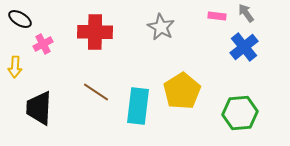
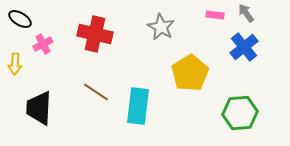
pink rectangle: moved 2 px left, 1 px up
red cross: moved 2 px down; rotated 12 degrees clockwise
yellow arrow: moved 3 px up
yellow pentagon: moved 8 px right, 18 px up
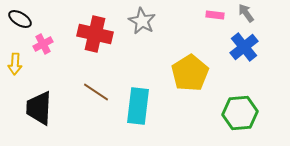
gray star: moved 19 px left, 6 px up
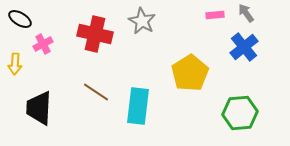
pink rectangle: rotated 12 degrees counterclockwise
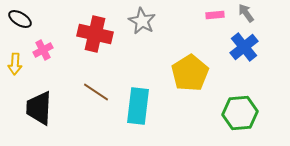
pink cross: moved 6 px down
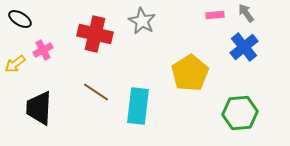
yellow arrow: rotated 50 degrees clockwise
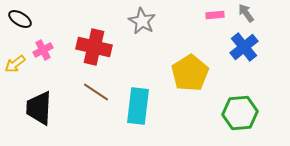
red cross: moved 1 px left, 13 px down
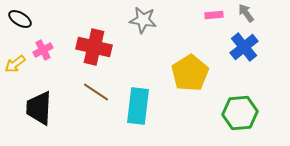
pink rectangle: moved 1 px left
gray star: moved 1 px right, 1 px up; rotated 20 degrees counterclockwise
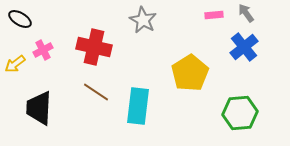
gray star: rotated 20 degrees clockwise
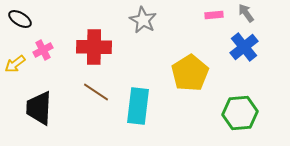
red cross: rotated 12 degrees counterclockwise
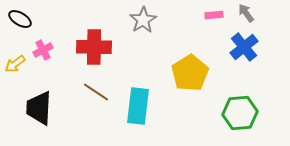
gray star: rotated 12 degrees clockwise
